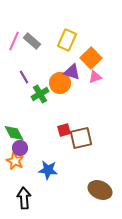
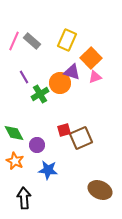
brown square: rotated 10 degrees counterclockwise
purple circle: moved 17 px right, 3 px up
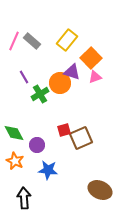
yellow rectangle: rotated 15 degrees clockwise
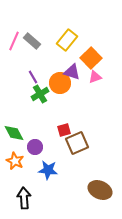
purple line: moved 9 px right
brown square: moved 4 px left, 5 px down
purple circle: moved 2 px left, 2 px down
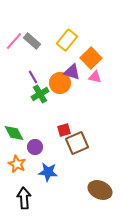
pink line: rotated 18 degrees clockwise
pink triangle: rotated 32 degrees clockwise
orange star: moved 2 px right, 3 px down
blue star: moved 2 px down
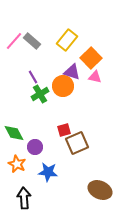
orange circle: moved 3 px right, 3 px down
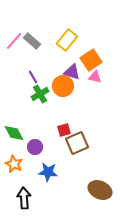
orange square: moved 2 px down; rotated 10 degrees clockwise
orange star: moved 3 px left
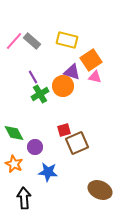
yellow rectangle: rotated 65 degrees clockwise
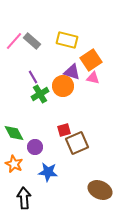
pink triangle: moved 2 px left, 1 px down
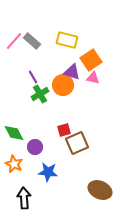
orange circle: moved 1 px up
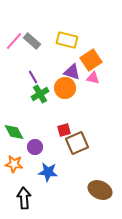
orange circle: moved 2 px right, 3 px down
green diamond: moved 1 px up
orange star: rotated 18 degrees counterclockwise
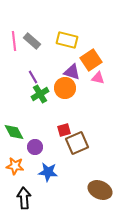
pink line: rotated 48 degrees counterclockwise
pink triangle: moved 5 px right
orange star: moved 1 px right, 2 px down
